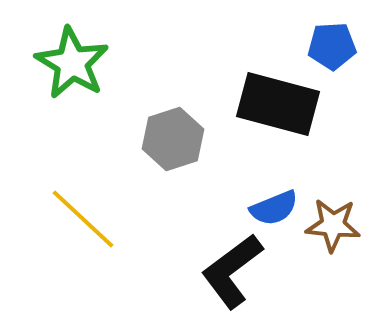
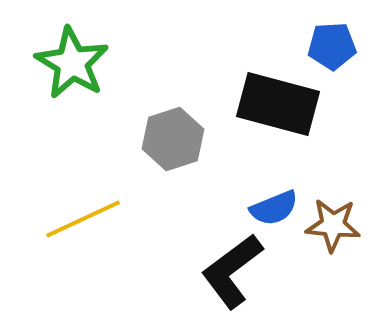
yellow line: rotated 68 degrees counterclockwise
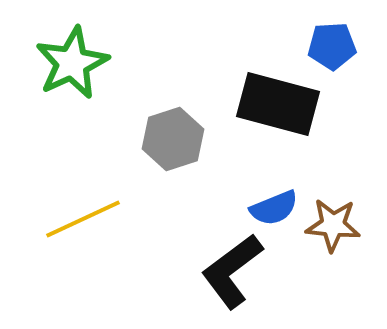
green star: rotated 16 degrees clockwise
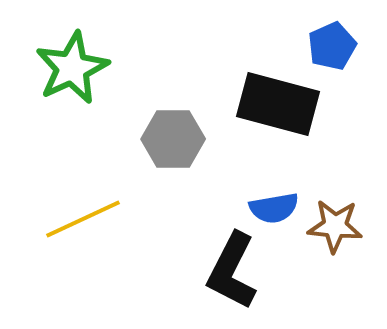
blue pentagon: rotated 21 degrees counterclockwise
green star: moved 5 px down
gray hexagon: rotated 18 degrees clockwise
blue semicircle: rotated 12 degrees clockwise
brown star: moved 2 px right, 1 px down
black L-shape: rotated 26 degrees counterclockwise
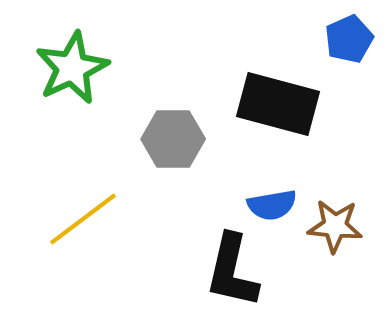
blue pentagon: moved 17 px right, 7 px up
blue semicircle: moved 2 px left, 3 px up
yellow line: rotated 12 degrees counterclockwise
black L-shape: rotated 14 degrees counterclockwise
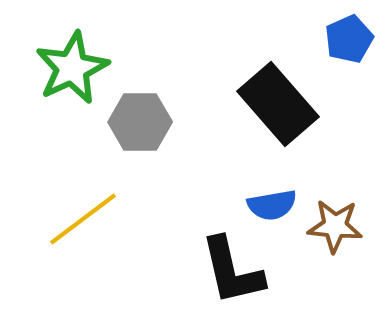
black rectangle: rotated 34 degrees clockwise
gray hexagon: moved 33 px left, 17 px up
black L-shape: rotated 26 degrees counterclockwise
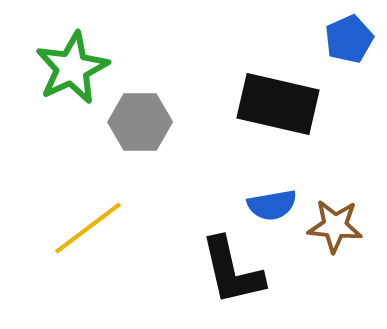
black rectangle: rotated 36 degrees counterclockwise
yellow line: moved 5 px right, 9 px down
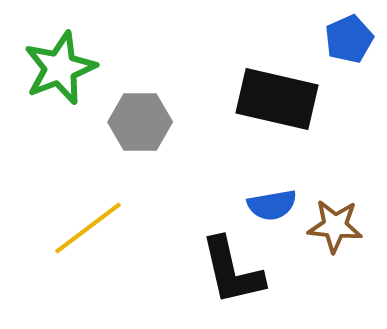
green star: moved 12 px left; rotated 4 degrees clockwise
black rectangle: moved 1 px left, 5 px up
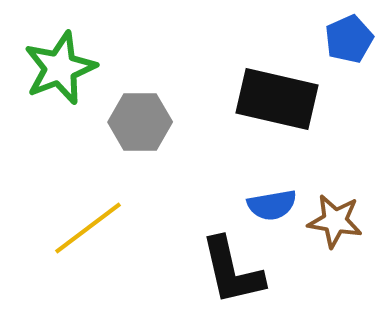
brown star: moved 5 px up; rotated 4 degrees clockwise
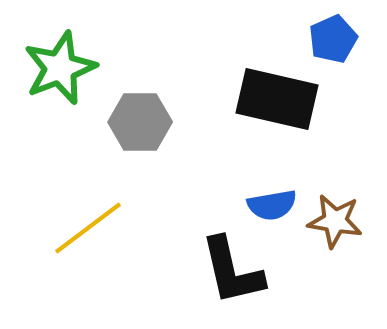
blue pentagon: moved 16 px left
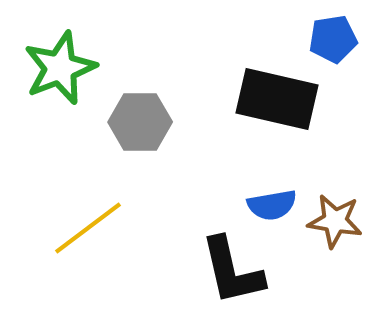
blue pentagon: rotated 15 degrees clockwise
